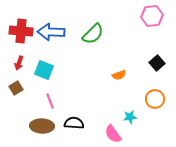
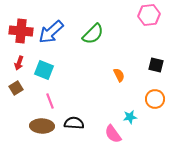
pink hexagon: moved 3 px left, 1 px up
blue arrow: rotated 44 degrees counterclockwise
black square: moved 1 px left, 2 px down; rotated 35 degrees counterclockwise
orange semicircle: rotated 96 degrees counterclockwise
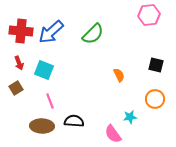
red arrow: rotated 40 degrees counterclockwise
black semicircle: moved 2 px up
